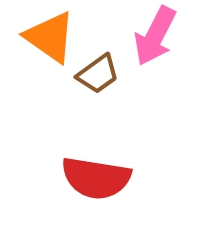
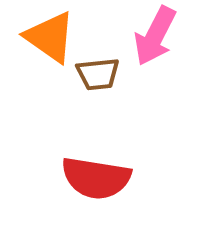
brown trapezoid: rotated 30 degrees clockwise
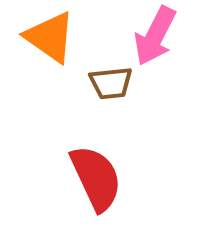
brown trapezoid: moved 13 px right, 9 px down
red semicircle: rotated 124 degrees counterclockwise
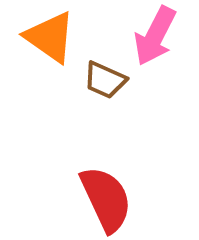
brown trapezoid: moved 6 px left, 3 px up; rotated 30 degrees clockwise
red semicircle: moved 10 px right, 21 px down
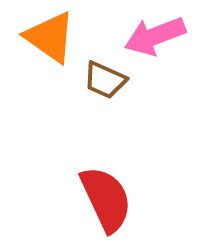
pink arrow: rotated 42 degrees clockwise
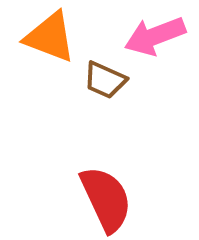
orange triangle: rotated 14 degrees counterclockwise
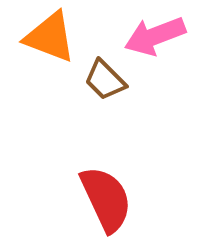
brown trapezoid: rotated 21 degrees clockwise
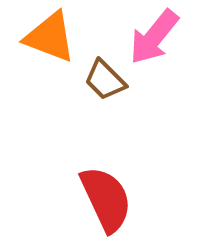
pink arrow: moved 1 px left, 1 px down; rotated 30 degrees counterclockwise
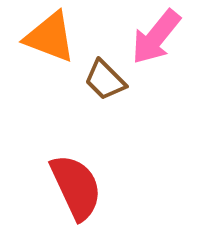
pink arrow: moved 2 px right
red semicircle: moved 30 px left, 12 px up
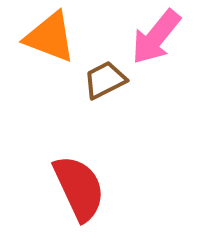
brown trapezoid: rotated 108 degrees clockwise
red semicircle: moved 3 px right, 1 px down
